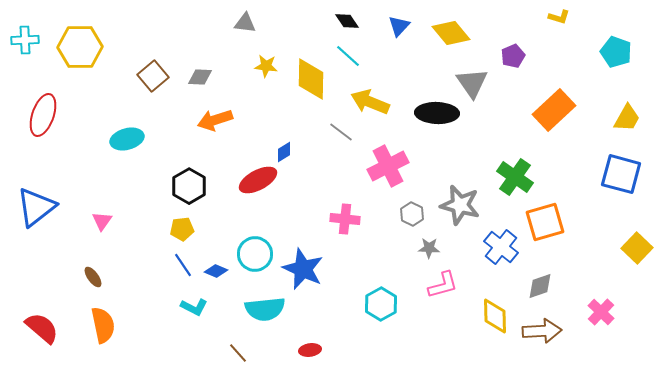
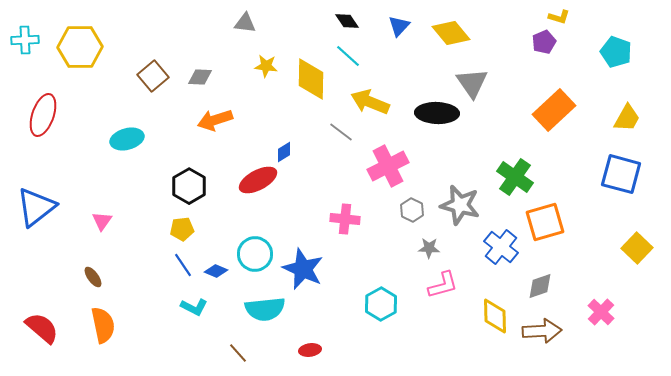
purple pentagon at (513, 56): moved 31 px right, 14 px up
gray hexagon at (412, 214): moved 4 px up
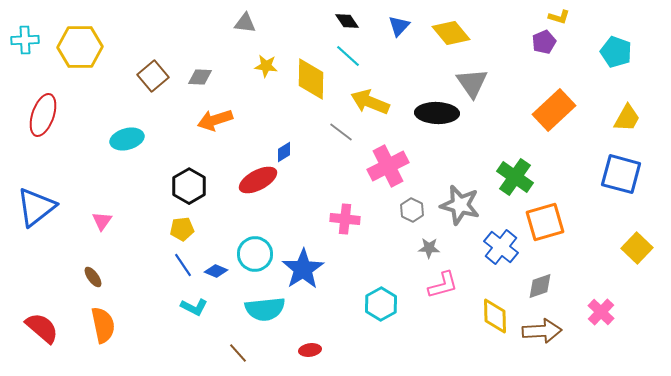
blue star at (303, 269): rotated 15 degrees clockwise
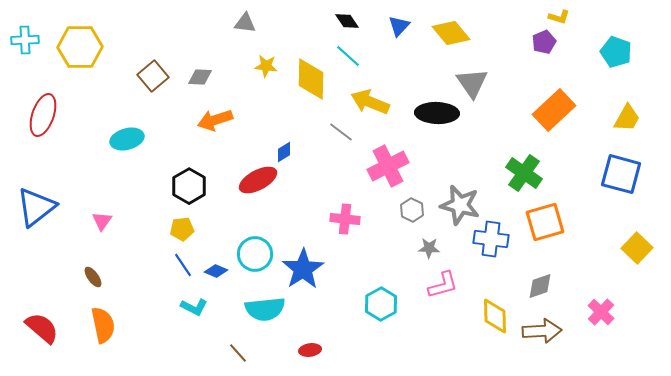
green cross at (515, 177): moved 9 px right, 4 px up
blue cross at (501, 247): moved 10 px left, 8 px up; rotated 32 degrees counterclockwise
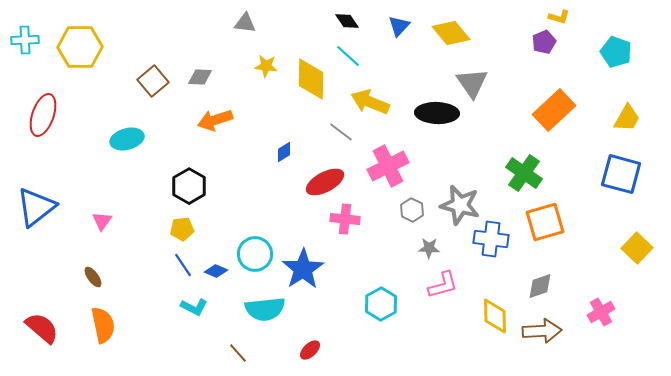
brown square at (153, 76): moved 5 px down
red ellipse at (258, 180): moved 67 px right, 2 px down
pink cross at (601, 312): rotated 16 degrees clockwise
red ellipse at (310, 350): rotated 35 degrees counterclockwise
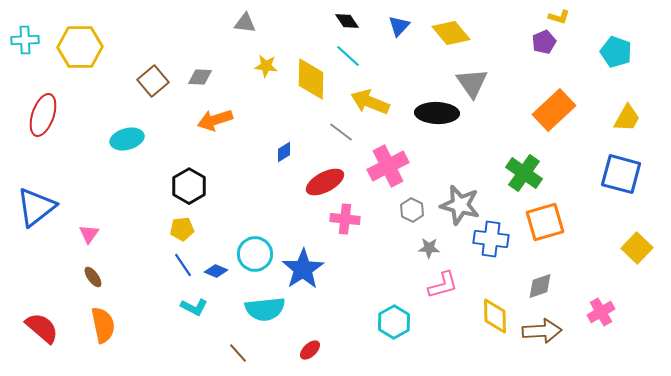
pink triangle at (102, 221): moved 13 px left, 13 px down
cyan hexagon at (381, 304): moved 13 px right, 18 px down
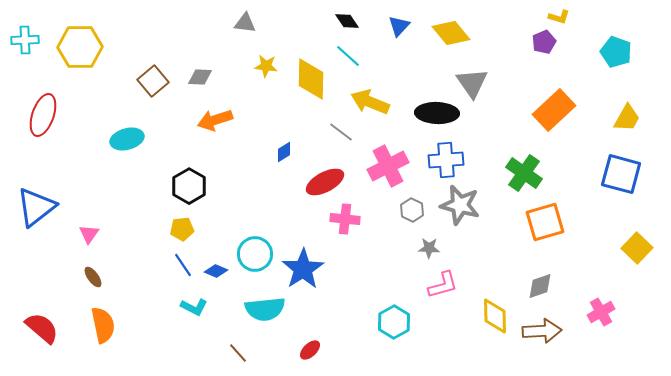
blue cross at (491, 239): moved 45 px left, 79 px up; rotated 12 degrees counterclockwise
